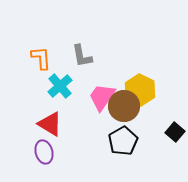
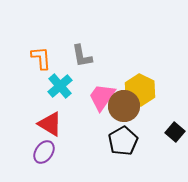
purple ellipse: rotated 50 degrees clockwise
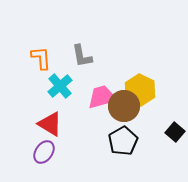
pink trapezoid: rotated 40 degrees clockwise
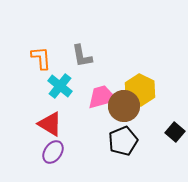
cyan cross: rotated 10 degrees counterclockwise
black pentagon: rotated 8 degrees clockwise
purple ellipse: moved 9 px right
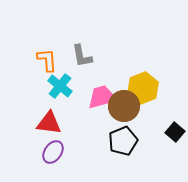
orange L-shape: moved 6 px right, 2 px down
yellow hexagon: moved 3 px right, 2 px up; rotated 12 degrees clockwise
red triangle: moved 1 px left, 1 px up; rotated 24 degrees counterclockwise
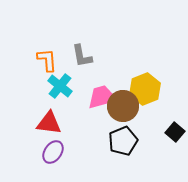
yellow hexagon: moved 2 px right, 1 px down
brown circle: moved 1 px left
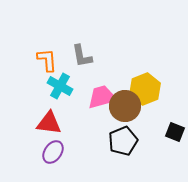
cyan cross: rotated 10 degrees counterclockwise
brown circle: moved 2 px right
black square: rotated 18 degrees counterclockwise
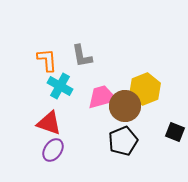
red triangle: rotated 12 degrees clockwise
purple ellipse: moved 2 px up
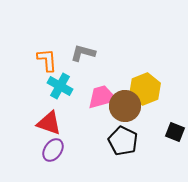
gray L-shape: moved 1 px right, 3 px up; rotated 115 degrees clockwise
black pentagon: rotated 24 degrees counterclockwise
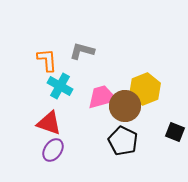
gray L-shape: moved 1 px left, 2 px up
